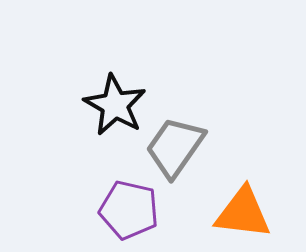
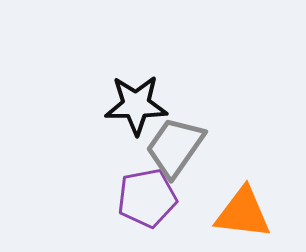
black star: moved 21 px right; rotated 30 degrees counterclockwise
purple pentagon: moved 18 px right, 12 px up; rotated 24 degrees counterclockwise
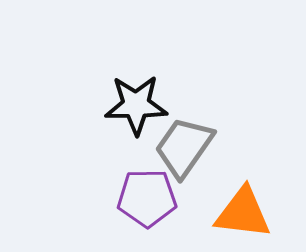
gray trapezoid: moved 9 px right
purple pentagon: rotated 10 degrees clockwise
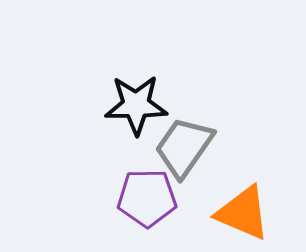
orange triangle: rotated 16 degrees clockwise
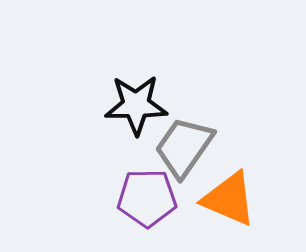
orange triangle: moved 14 px left, 14 px up
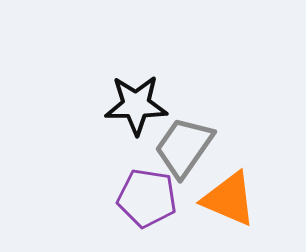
purple pentagon: rotated 10 degrees clockwise
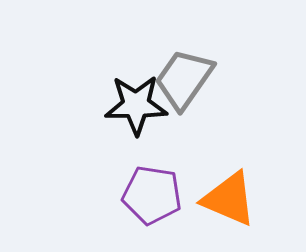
gray trapezoid: moved 68 px up
purple pentagon: moved 5 px right, 3 px up
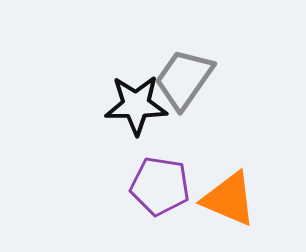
purple pentagon: moved 8 px right, 9 px up
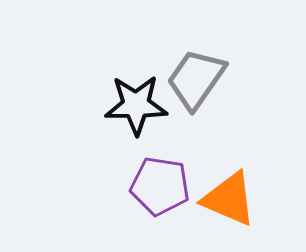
gray trapezoid: moved 12 px right
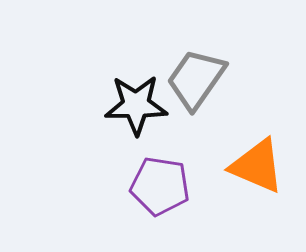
orange triangle: moved 28 px right, 33 px up
